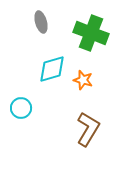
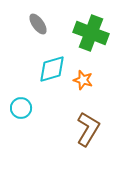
gray ellipse: moved 3 px left, 2 px down; rotated 20 degrees counterclockwise
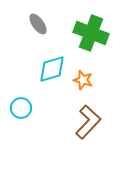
brown L-shape: moved 7 px up; rotated 12 degrees clockwise
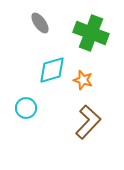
gray ellipse: moved 2 px right, 1 px up
cyan diamond: moved 1 px down
cyan circle: moved 5 px right
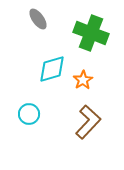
gray ellipse: moved 2 px left, 4 px up
cyan diamond: moved 1 px up
orange star: rotated 24 degrees clockwise
cyan circle: moved 3 px right, 6 px down
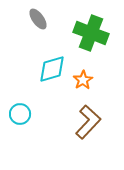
cyan circle: moved 9 px left
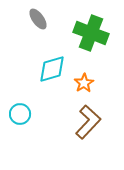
orange star: moved 1 px right, 3 px down
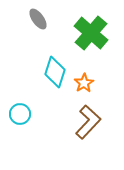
green cross: rotated 20 degrees clockwise
cyan diamond: moved 3 px right, 3 px down; rotated 56 degrees counterclockwise
